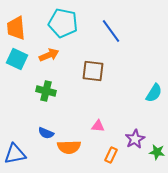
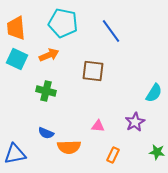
purple star: moved 17 px up
orange rectangle: moved 2 px right
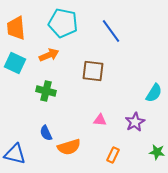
cyan square: moved 2 px left, 4 px down
pink triangle: moved 2 px right, 6 px up
blue semicircle: rotated 42 degrees clockwise
orange semicircle: rotated 15 degrees counterclockwise
blue triangle: rotated 25 degrees clockwise
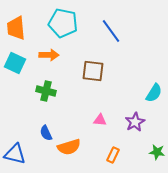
orange arrow: rotated 24 degrees clockwise
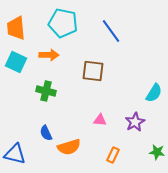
cyan square: moved 1 px right, 1 px up
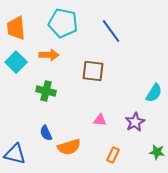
cyan square: rotated 20 degrees clockwise
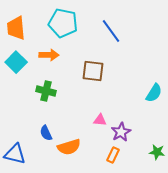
purple star: moved 14 px left, 10 px down
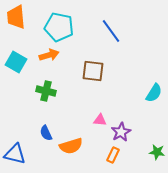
cyan pentagon: moved 4 px left, 4 px down
orange trapezoid: moved 11 px up
orange arrow: rotated 18 degrees counterclockwise
cyan square: rotated 15 degrees counterclockwise
orange semicircle: moved 2 px right, 1 px up
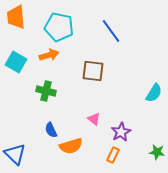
pink triangle: moved 6 px left, 1 px up; rotated 32 degrees clockwise
blue semicircle: moved 5 px right, 3 px up
blue triangle: rotated 30 degrees clockwise
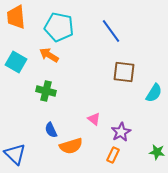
orange arrow: rotated 132 degrees counterclockwise
brown square: moved 31 px right, 1 px down
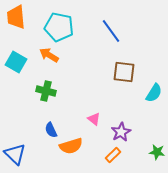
orange rectangle: rotated 21 degrees clockwise
